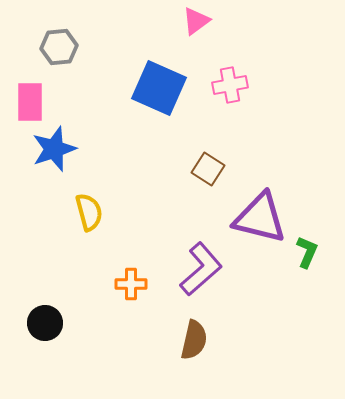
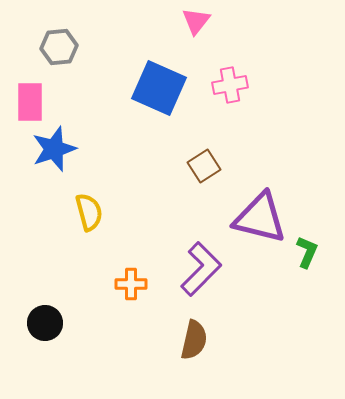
pink triangle: rotated 16 degrees counterclockwise
brown square: moved 4 px left, 3 px up; rotated 24 degrees clockwise
purple L-shape: rotated 4 degrees counterclockwise
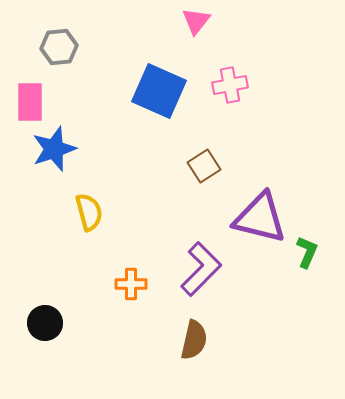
blue square: moved 3 px down
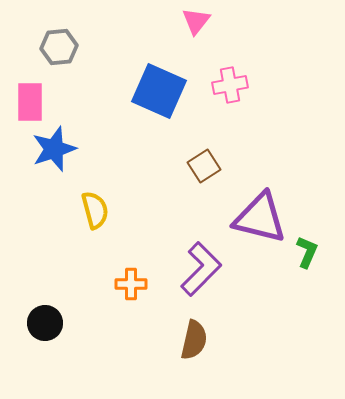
yellow semicircle: moved 6 px right, 2 px up
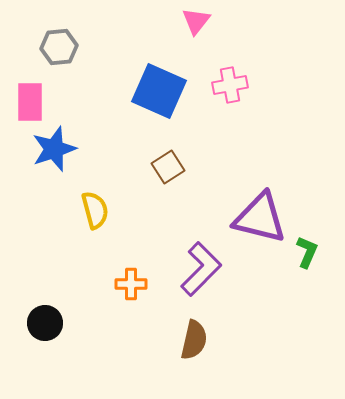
brown square: moved 36 px left, 1 px down
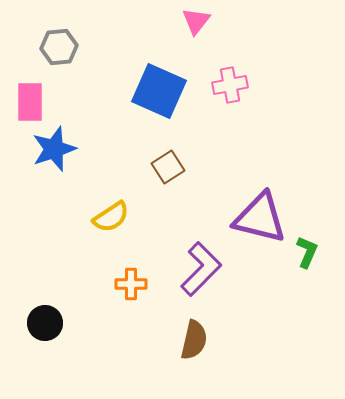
yellow semicircle: moved 16 px right, 7 px down; rotated 72 degrees clockwise
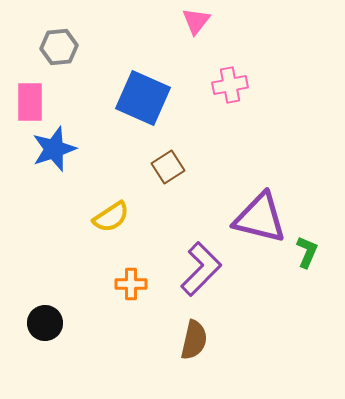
blue square: moved 16 px left, 7 px down
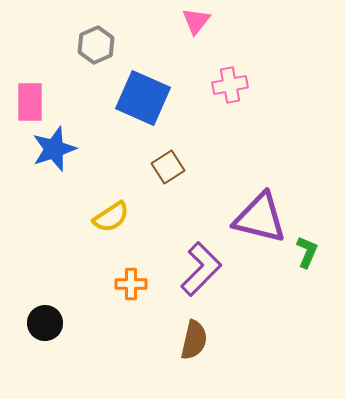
gray hexagon: moved 37 px right, 2 px up; rotated 18 degrees counterclockwise
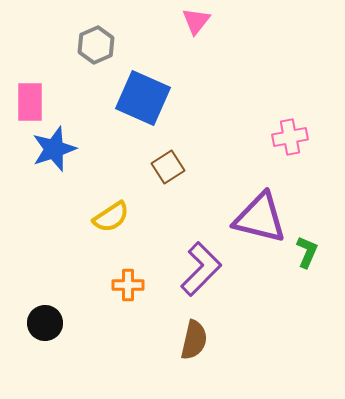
pink cross: moved 60 px right, 52 px down
orange cross: moved 3 px left, 1 px down
